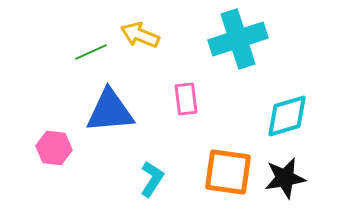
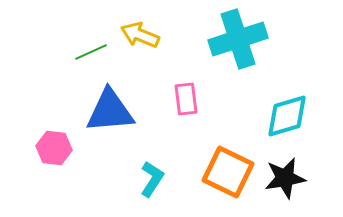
orange square: rotated 18 degrees clockwise
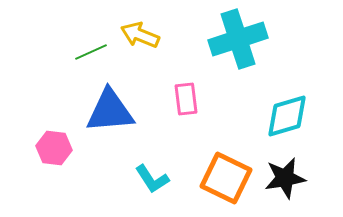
orange square: moved 2 px left, 6 px down
cyan L-shape: rotated 114 degrees clockwise
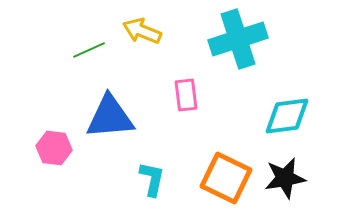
yellow arrow: moved 2 px right, 4 px up
green line: moved 2 px left, 2 px up
pink rectangle: moved 4 px up
blue triangle: moved 6 px down
cyan diamond: rotated 9 degrees clockwise
cyan L-shape: rotated 135 degrees counterclockwise
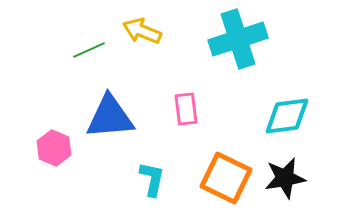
pink rectangle: moved 14 px down
pink hexagon: rotated 16 degrees clockwise
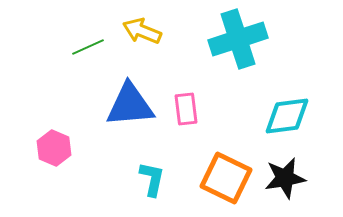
green line: moved 1 px left, 3 px up
blue triangle: moved 20 px right, 12 px up
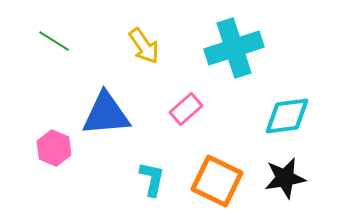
yellow arrow: moved 2 px right, 15 px down; rotated 147 degrees counterclockwise
cyan cross: moved 4 px left, 9 px down
green line: moved 34 px left, 6 px up; rotated 56 degrees clockwise
blue triangle: moved 24 px left, 9 px down
pink rectangle: rotated 56 degrees clockwise
orange square: moved 9 px left, 3 px down
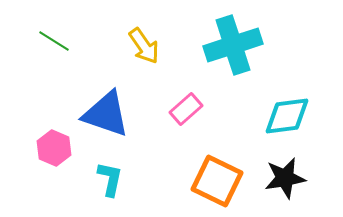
cyan cross: moved 1 px left, 3 px up
blue triangle: rotated 24 degrees clockwise
cyan L-shape: moved 42 px left
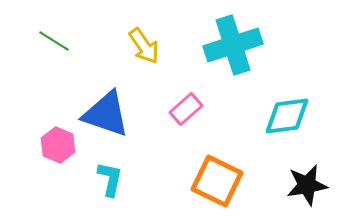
pink hexagon: moved 4 px right, 3 px up
black star: moved 22 px right, 7 px down
